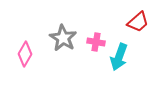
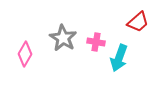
cyan arrow: moved 1 px down
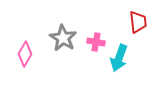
red trapezoid: rotated 55 degrees counterclockwise
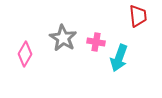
red trapezoid: moved 6 px up
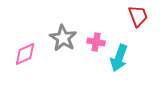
red trapezoid: rotated 15 degrees counterclockwise
pink diamond: rotated 35 degrees clockwise
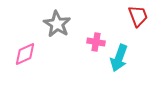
gray star: moved 6 px left, 14 px up
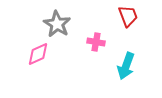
red trapezoid: moved 10 px left
pink diamond: moved 13 px right
cyan arrow: moved 7 px right, 8 px down
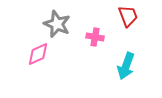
gray star: rotated 8 degrees counterclockwise
pink cross: moved 1 px left, 5 px up
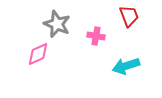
red trapezoid: moved 1 px right
pink cross: moved 1 px right, 1 px up
cyan arrow: rotated 52 degrees clockwise
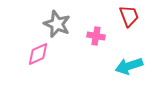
cyan arrow: moved 3 px right
